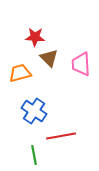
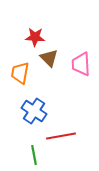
orange trapezoid: rotated 65 degrees counterclockwise
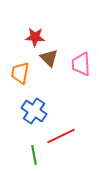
red line: rotated 16 degrees counterclockwise
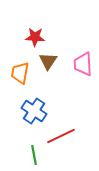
brown triangle: moved 1 px left, 3 px down; rotated 18 degrees clockwise
pink trapezoid: moved 2 px right
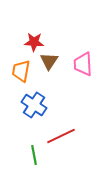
red star: moved 1 px left, 5 px down
brown triangle: moved 1 px right
orange trapezoid: moved 1 px right, 2 px up
blue cross: moved 6 px up
